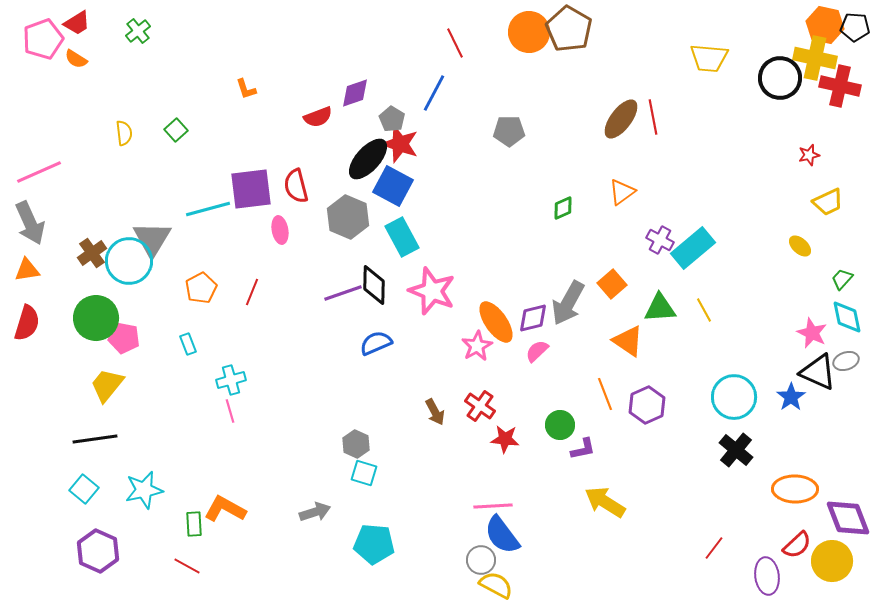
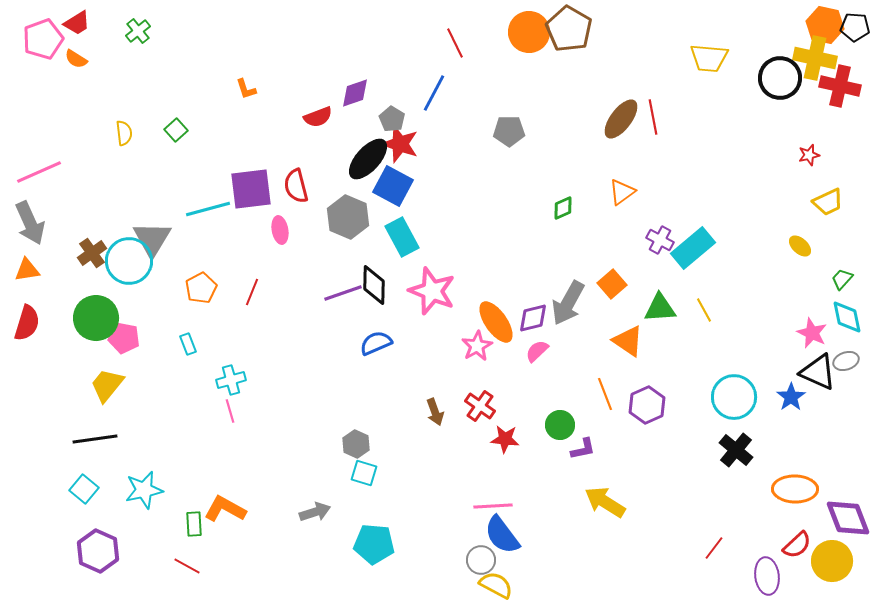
brown arrow at (435, 412): rotated 8 degrees clockwise
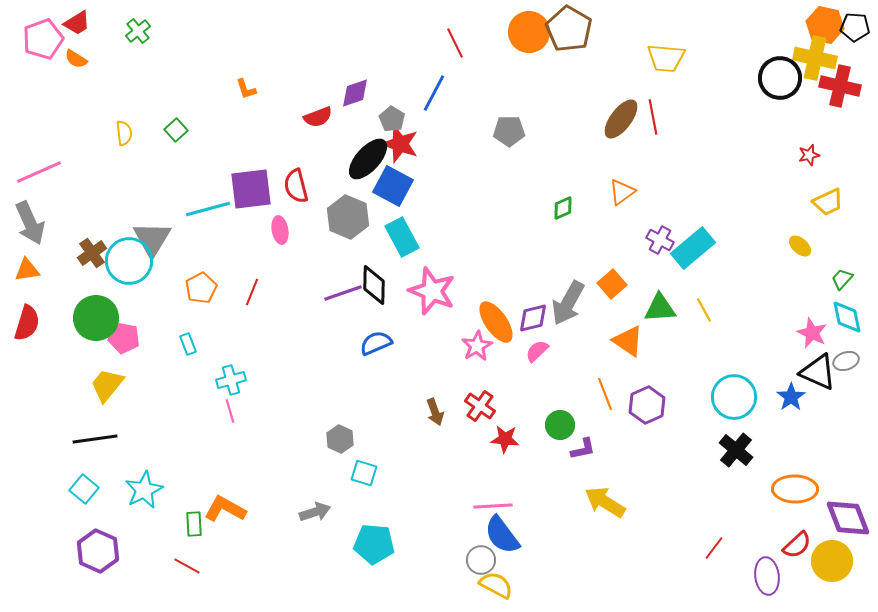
yellow trapezoid at (709, 58): moved 43 px left
gray hexagon at (356, 444): moved 16 px left, 5 px up
cyan star at (144, 490): rotated 15 degrees counterclockwise
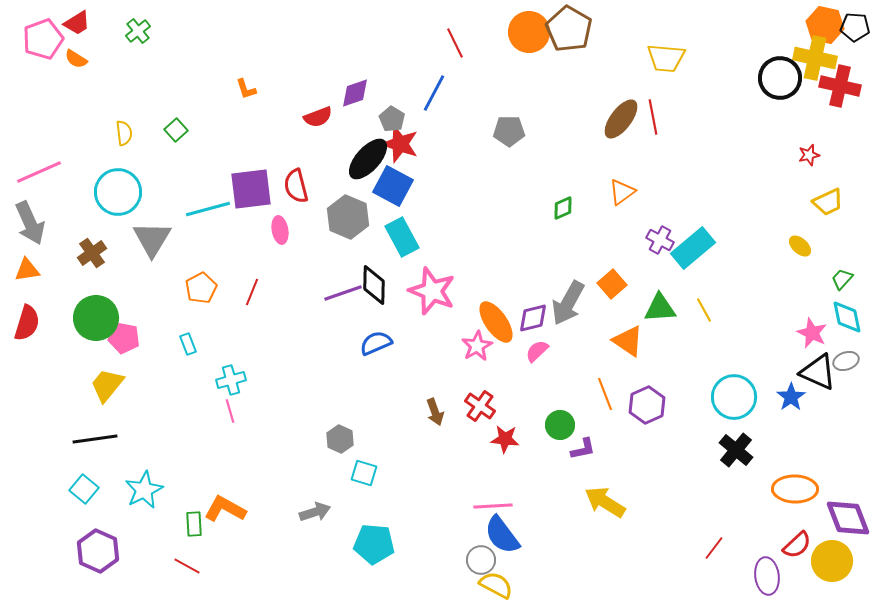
cyan circle at (129, 261): moved 11 px left, 69 px up
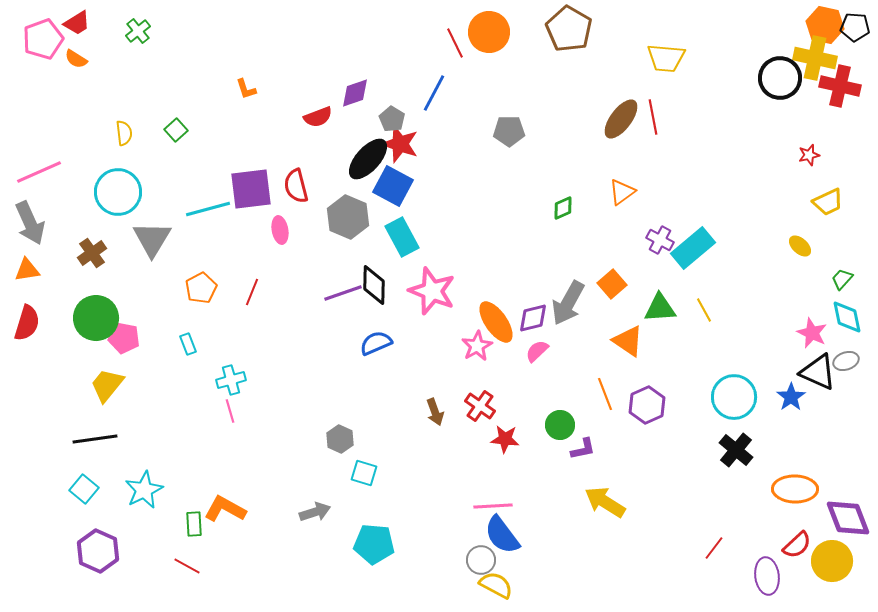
orange circle at (529, 32): moved 40 px left
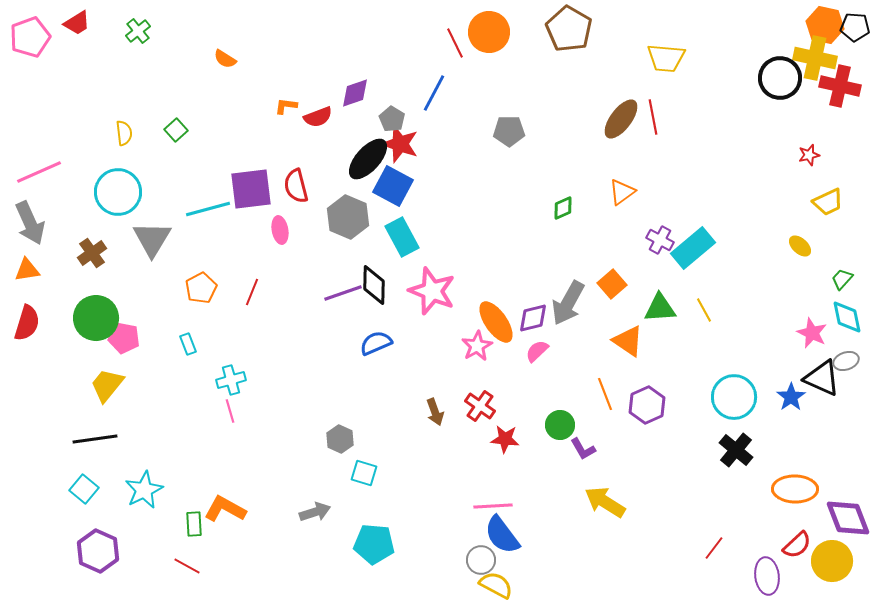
pink pentagon at (43, 39): moved 13 px left, 2 px up
orange semicircle at (76, 59): moved 149 px right
orange L-shape at (246, 89): moved 40 px right, 17 px down; rotated 115 degrees clockwise
black triangle at (818, 372): moved 4 px right, 6 px down
purple L-shape at (583, 449): rotated 72 degrees clockwise
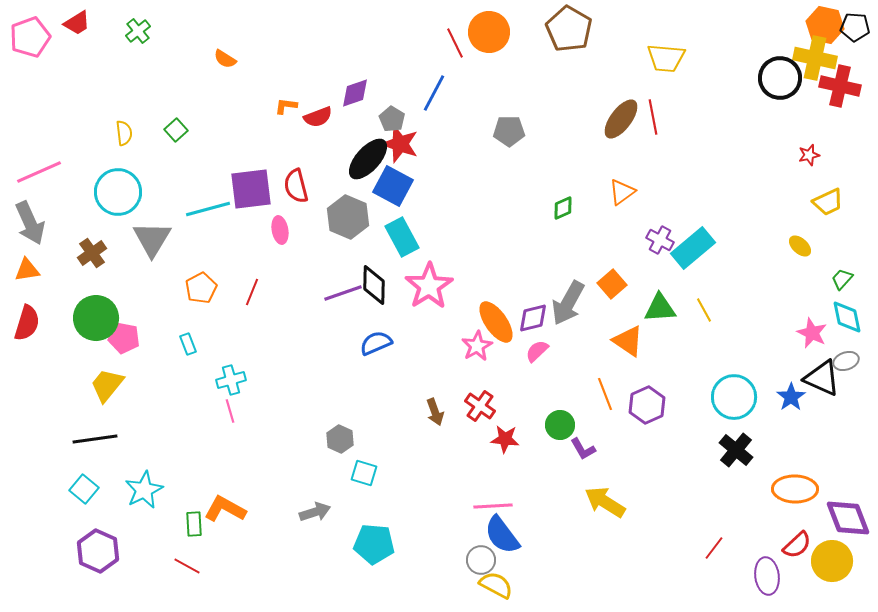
pink star at (432, 291): moved 3 px left, 5 px up; rotated 18 degrees clockwise
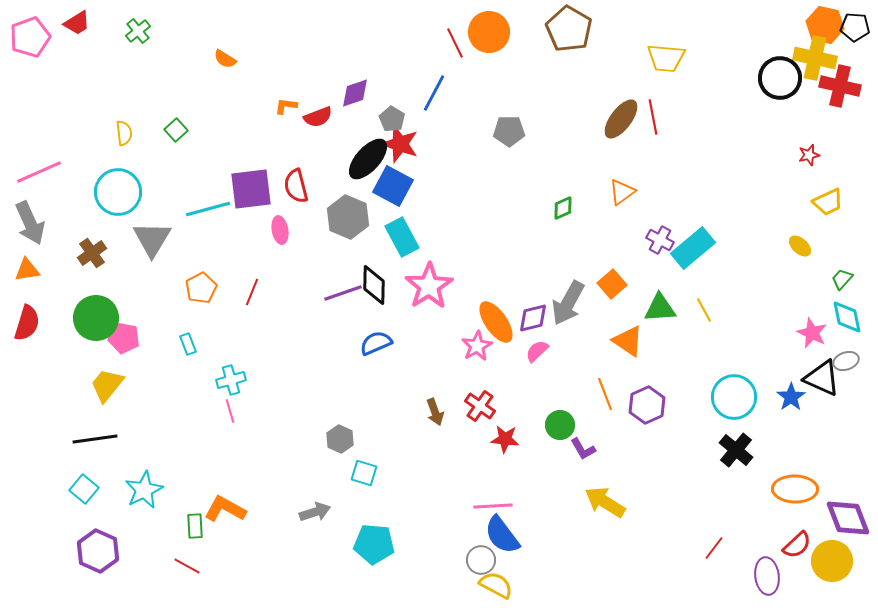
green rectangle at (194, 524): moved 1 px right, 2 px down
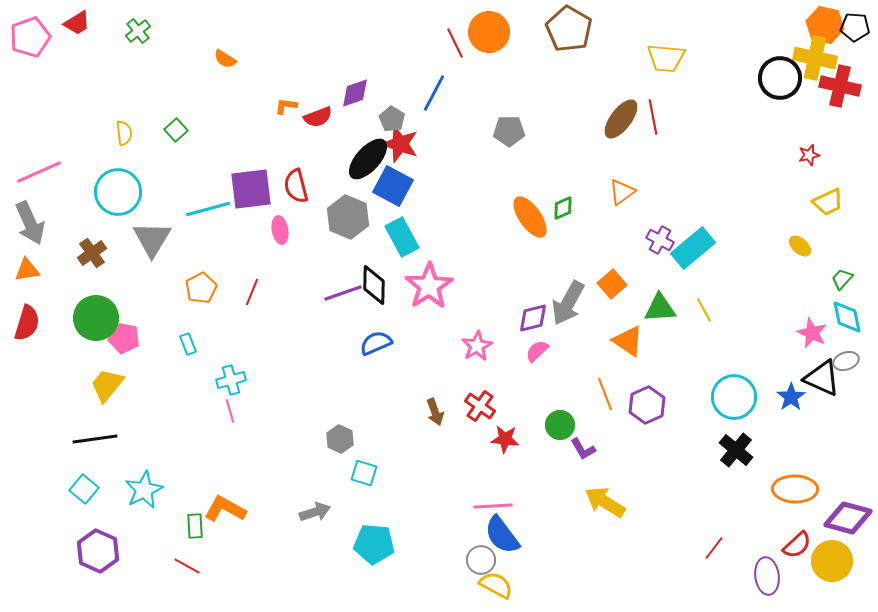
orange ellipse at (496, 322): moved 34 px right, 105 px up
purple diamond at (848, 518): rotated 54 degrees counterclockwise
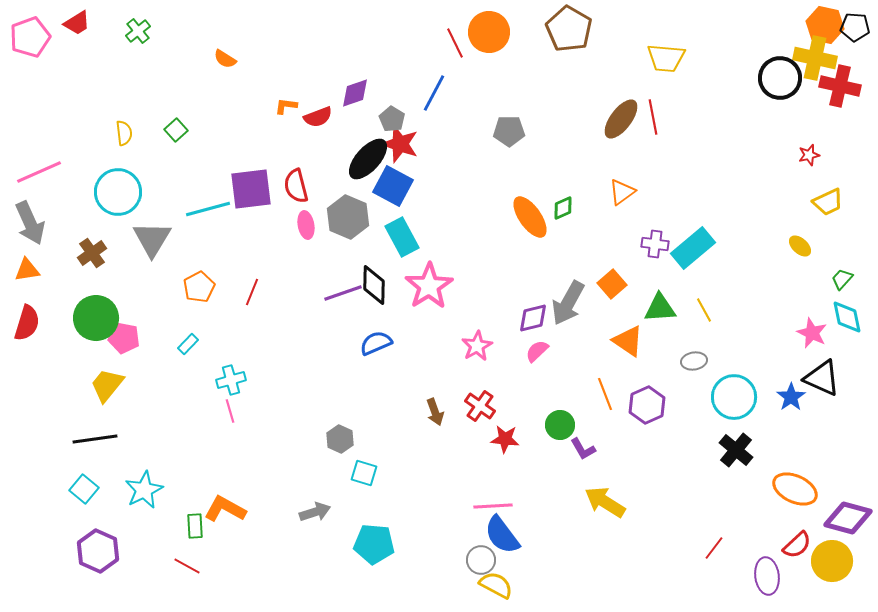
pink ellipse at (280, 230): moved 26 px right, 5 px up
purple cross at (660, 240): moved 5 px left, 4 px down; rotated 20 degrees counterclockwise
orange pentagon at (201, 288): moved 2 px left, 1 px up
cyan rectangle at (188, 344): rotated 65 degrees clockwise
gray ellipse at (846, 361): moved 152 px left; rotated 10 degrees clockwise
orange ellipse at (795, 489): rotated 24 degrees clockwise
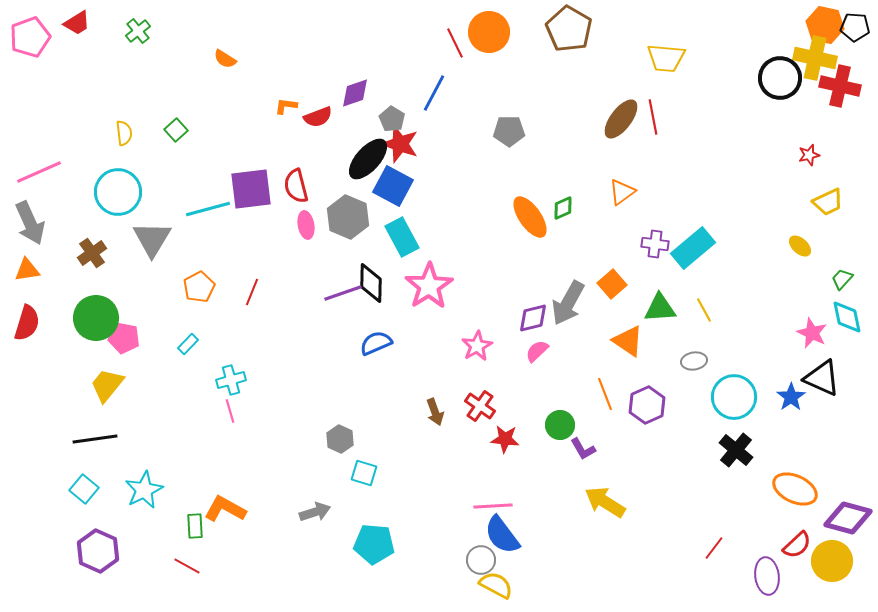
black diamond at (374, 285): moved 3 px left, 2 px up
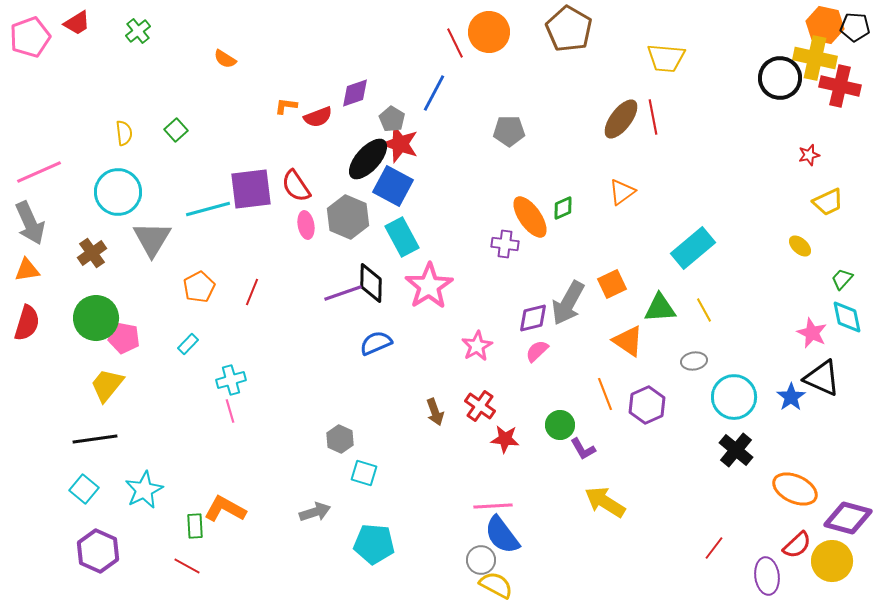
red semicircle at (296, 186): rotated 20 degrees counterclockwise
purple cross at (655, 244): moved 150 px left
orange square at (612, 284): rotated 16 degrees clockwise
